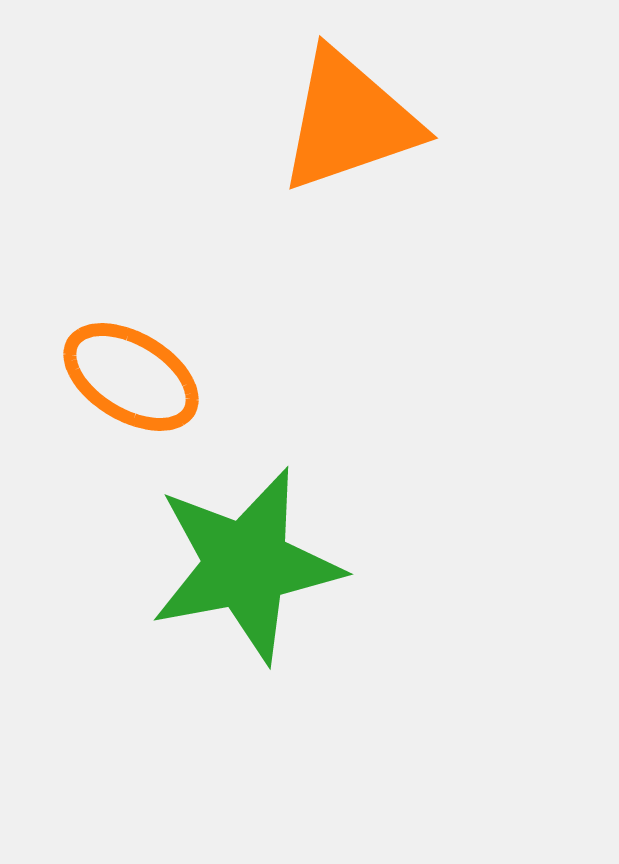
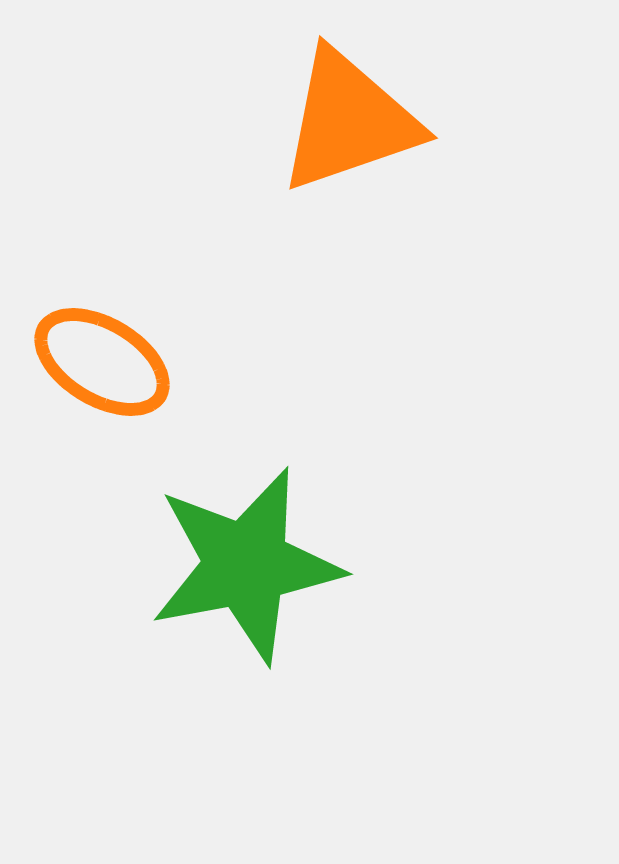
orange ellipse: moved 29 px left, 15 px up
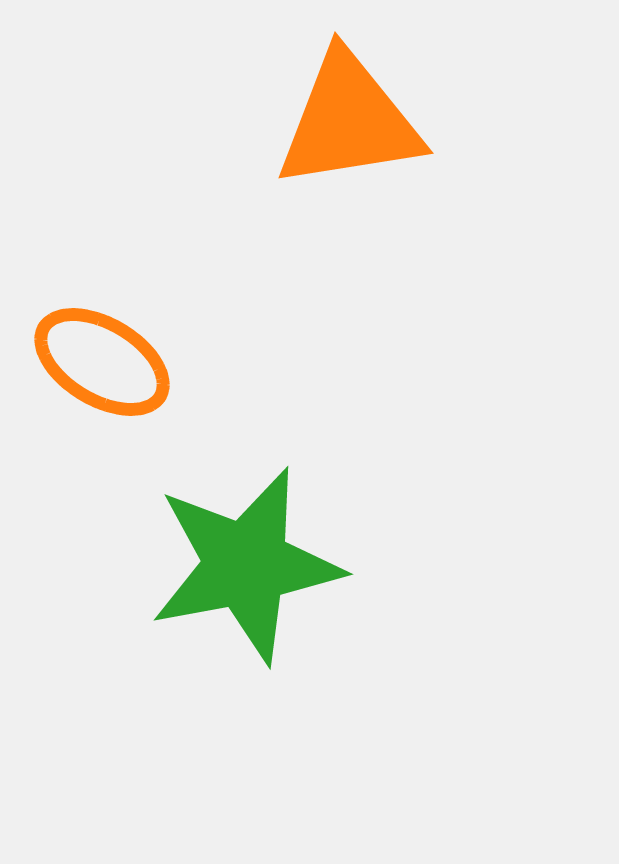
orange triangle: rotated 10 degrees clockwise
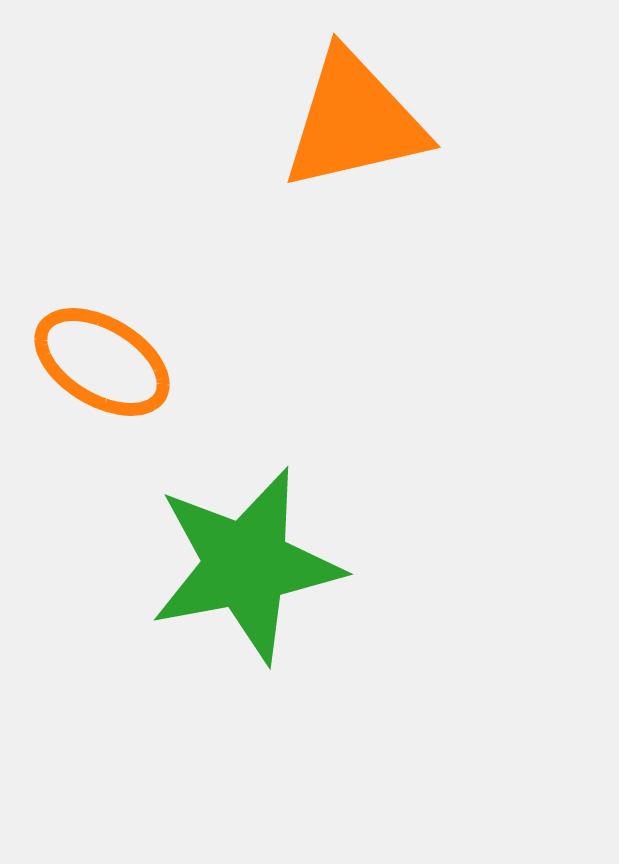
orange triangle: moved 5 px right; rotated 4 degrees counterclockwise
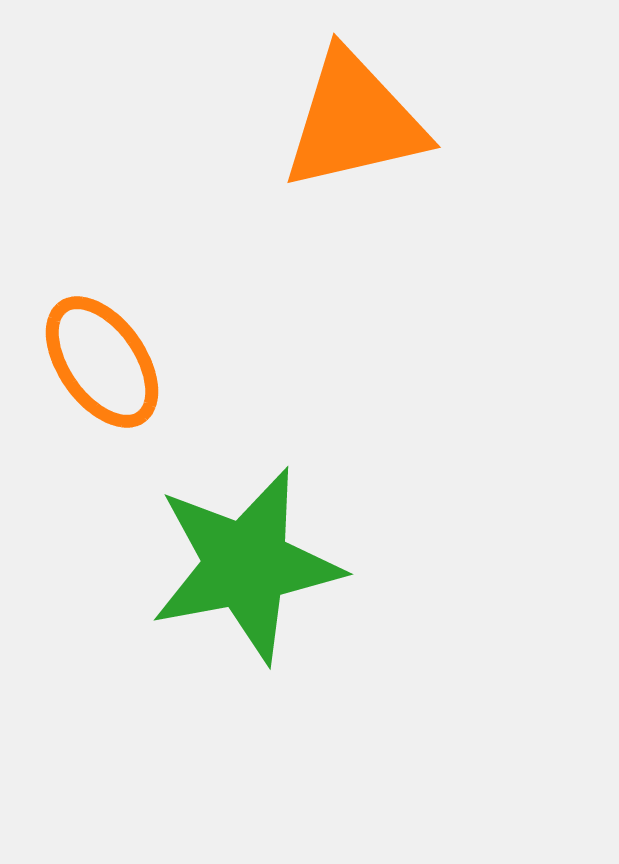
orange ellipse: rotated 24 degrees clockwise
